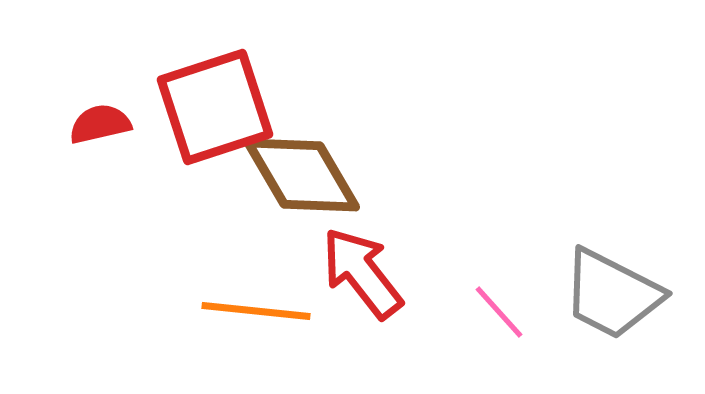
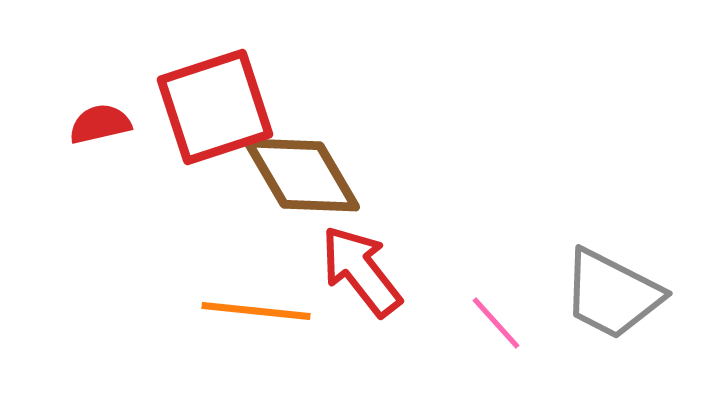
red arrow: moved 1 px left, 2 px up
pink line: moved 3 px left, 11 px down
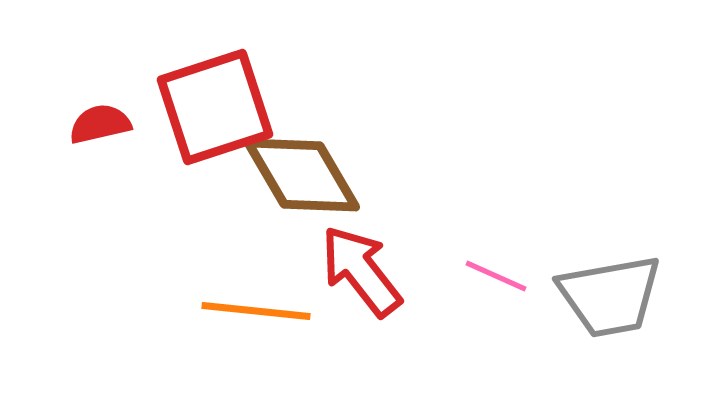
gray trapezoid: moved 2 px left, 2 px down; rotated 37 degrees counterclockwise
pink line: moved 47 px up; rotated 24 degrees counterclockwise
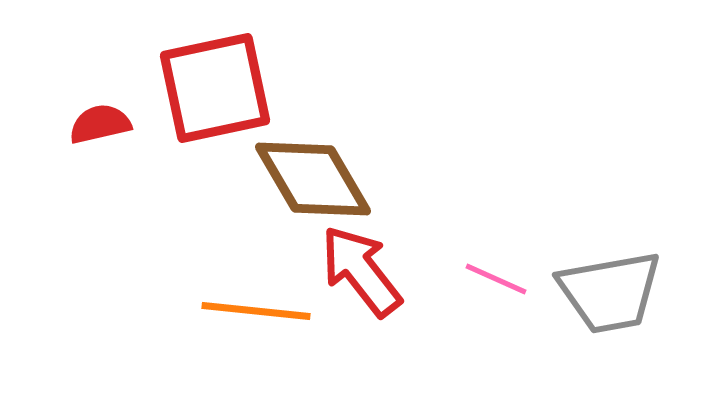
red square: moved 19 px up; rotated 6 degrees clockwise
brown diamond: moved 11 px right, 4 px down
pink line: moved 3 px down
gray trapezoid: moved 4 px up
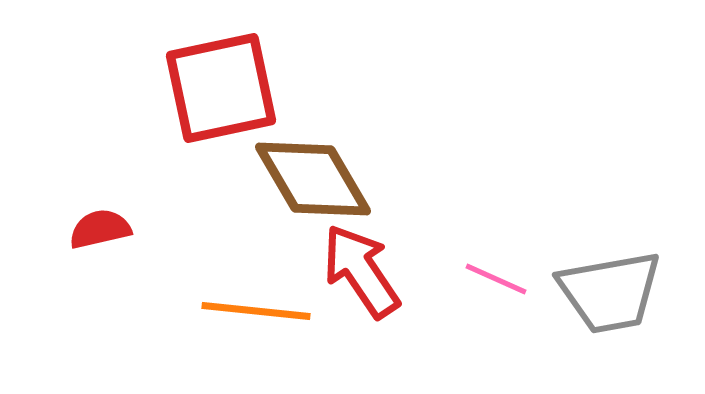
red square: moved 6 px right
red semicircle: moved 105 px down
red arrow: rotated 4 degrees clockwise
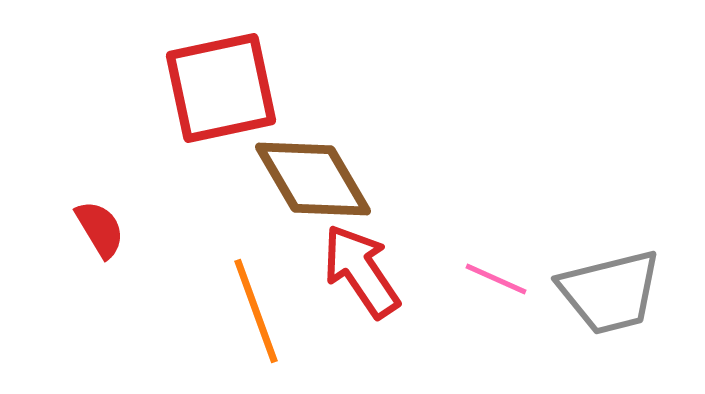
red semicircle: rotated 72 degrees clockwise
gray trapezoid: rotated 4 degrees counterclockwise
orange line: rotated 64 degrees clockwise
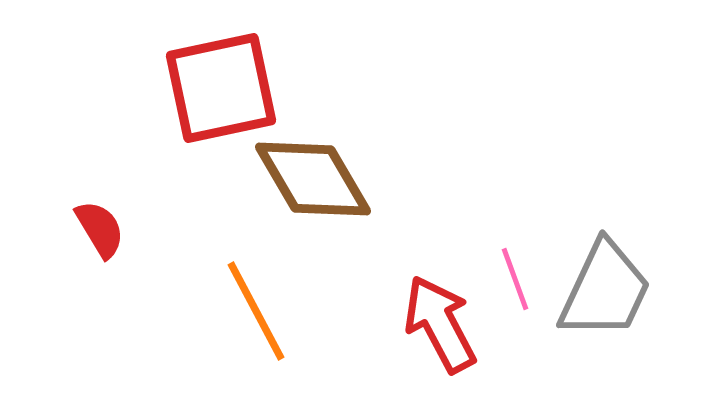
red arrow: moved 79 px right, 53 px down; rotated 6 degrees clockwise
pink line: moved 19 px right; rotated 46 degrees clockwise
gray trapezoid: moved 5 px left, 2 px up; rotated 51 degrees counterclockwise
orange line: rotated 8 degrees counterclockwise
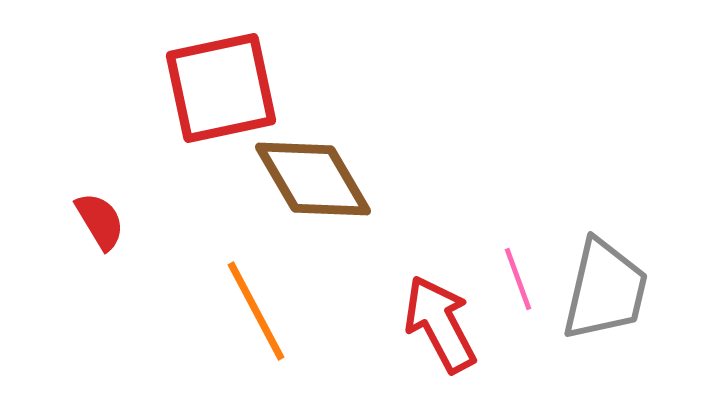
red semicircle: moved 8 px up
pink line: moved 3 px right
gray trapezoid: rotated 12 degrees counterclockwise
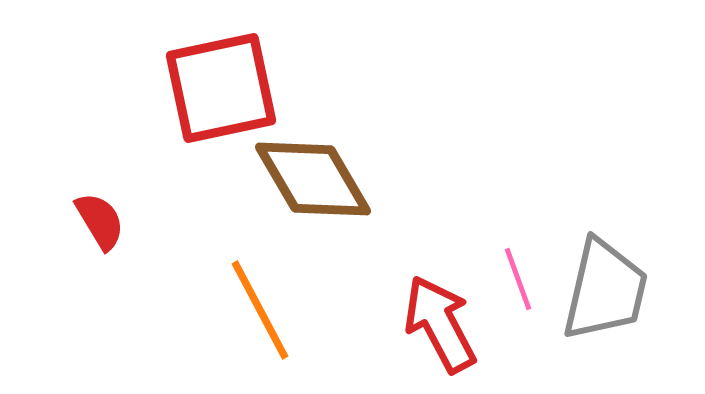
orange line: moved 4 px right, 1 px up
